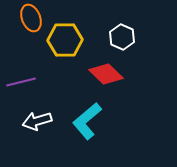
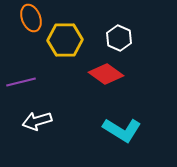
white hexagon: moved 3 px left, 1 px down
red diamond: rotated 8 degrees counterclockwise
cyan L-shape: moved 35 px right, 9 px down; rotated 108 degrees counterclockwise
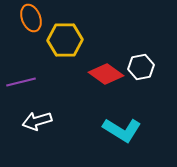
white hexagon: moved 22 px right, 29 px down; rotated 25 degrees clockwise
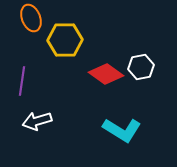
purple line: moved 1 px right, 1 px up; rotated 68 degrees counterclockwise
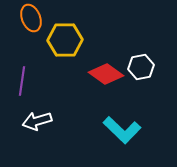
cyan L-shape: rotated 12 degrees clockwise
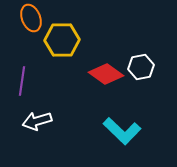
yellow hexagon: moved 3 px left
cyan L-shape: moved 1 px down
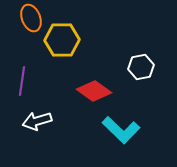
red diamond: moved 12 px left, 17 px down
cyan L-shape: moved 1 px left, 1 px up
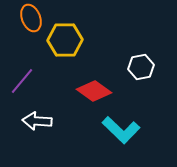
yellow hexagon: moved 3 px right
purple line: rotated 32 degrees clockwise
white arrow: rotated 20 degrees clockwise
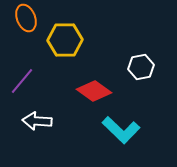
orange ellipse: moved 5 px left
